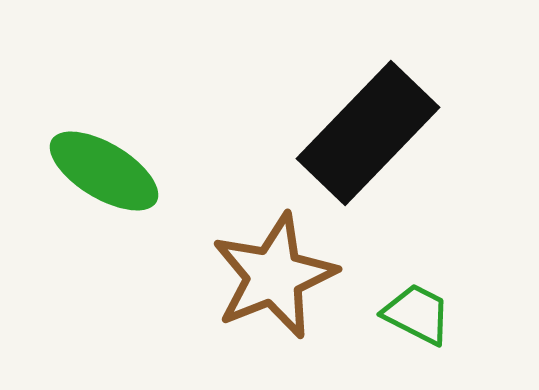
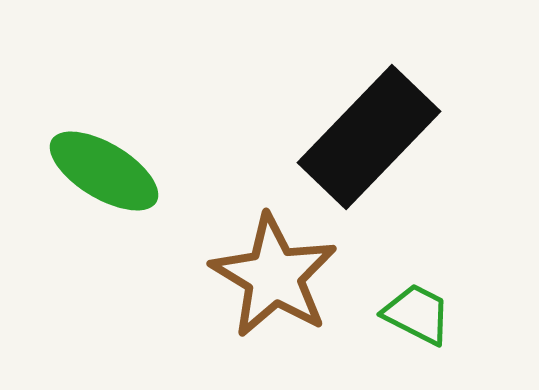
black rectangle: moved 1 px right, 4 px down
brown star: rotated 19 degrees counterclockwise
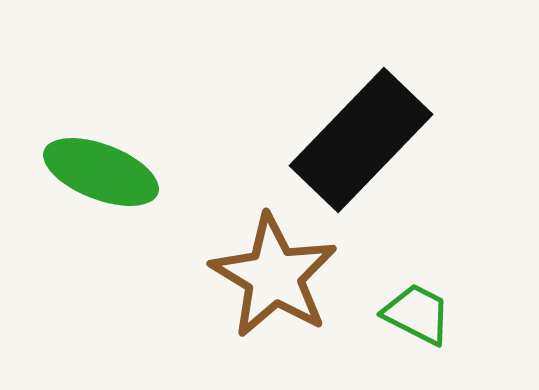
black rectangle: moved 8 px left, 3 px down
green ellipse: moved 3 px left, 1 px down; rotated 10 degrees counterclockwise
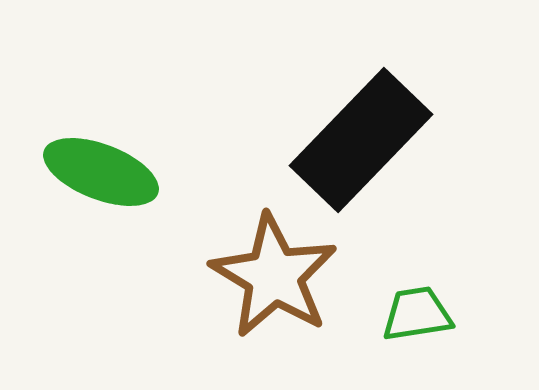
green trapezoid: rotated 36 degrees counterclockwise
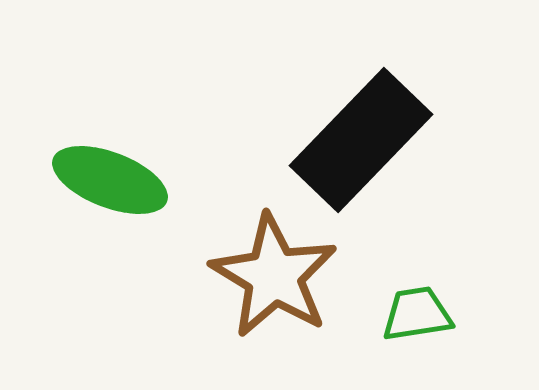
green ellipse: moved 9 px right, 8 px down
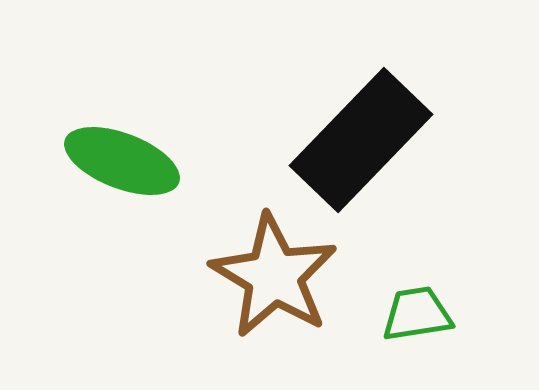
green ellipse: moved 12 px right, 19 px up
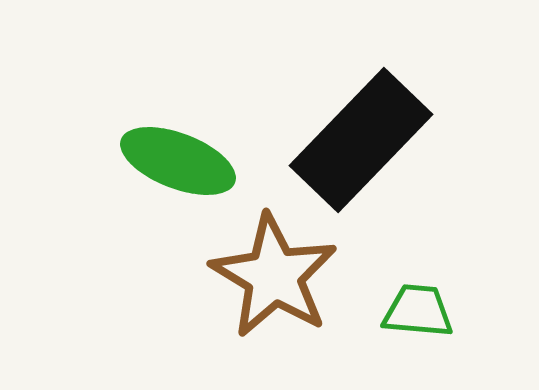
green ellipse: moved 56 px right
green trapezoid: moved 1 px right, 3 px up; rotated 14 degrees clockwise
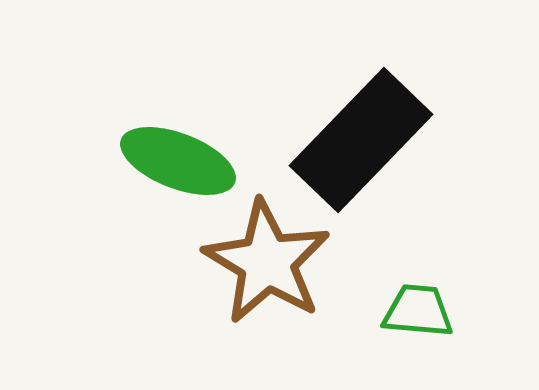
brown star: moved 7 px left, 14 px up
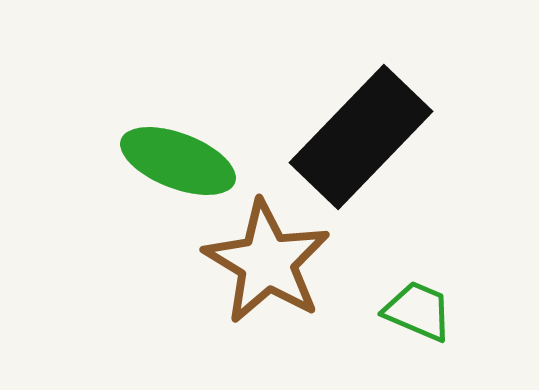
black rectangle: moved 3 px up
green trapezoid: rotated 18 degrees clockwise
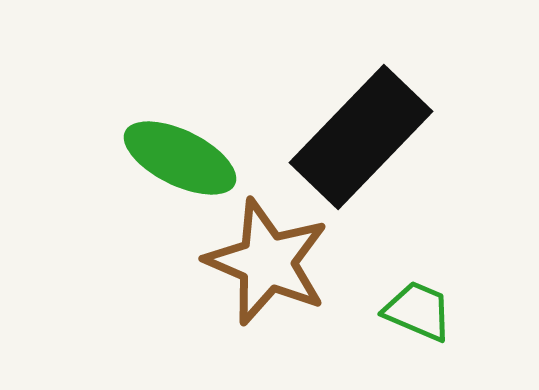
green ellipse: moved 2 px right, 3 px up; rotated 5 degrees clockwise
brown star: rotated 8 degrees counterclockwise
